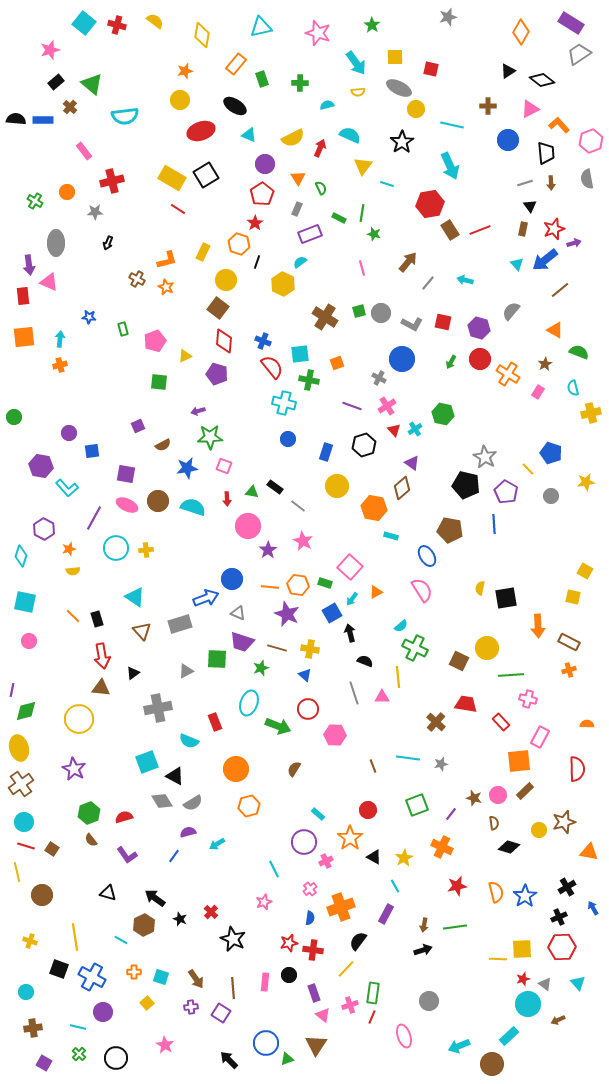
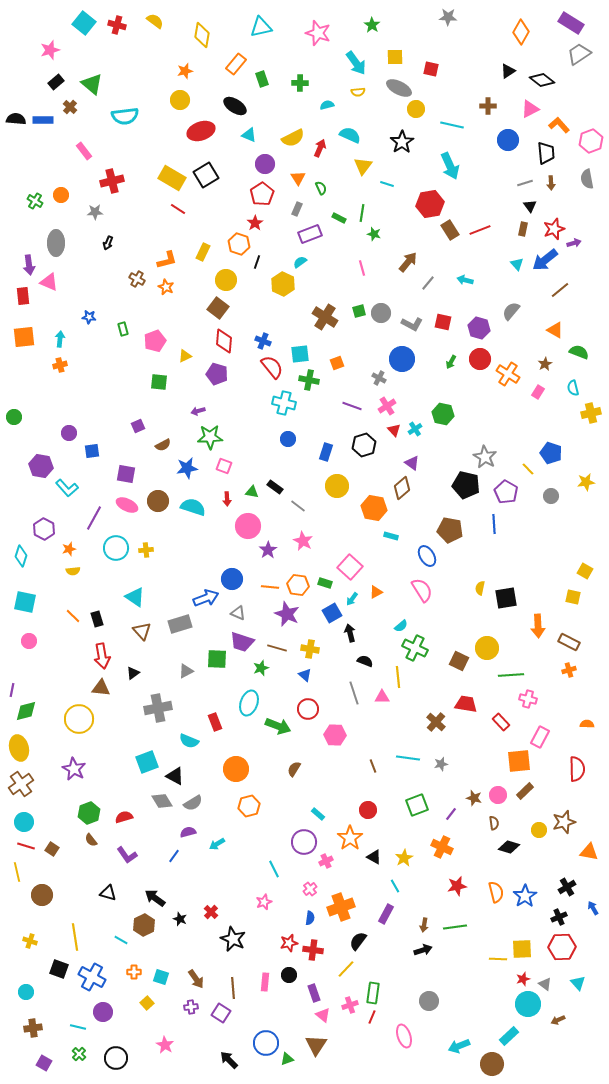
gray star at (448, 17): rotated 18 degrees clockwise
orange circle at (67, 192): moved 6 px left, 3 px down
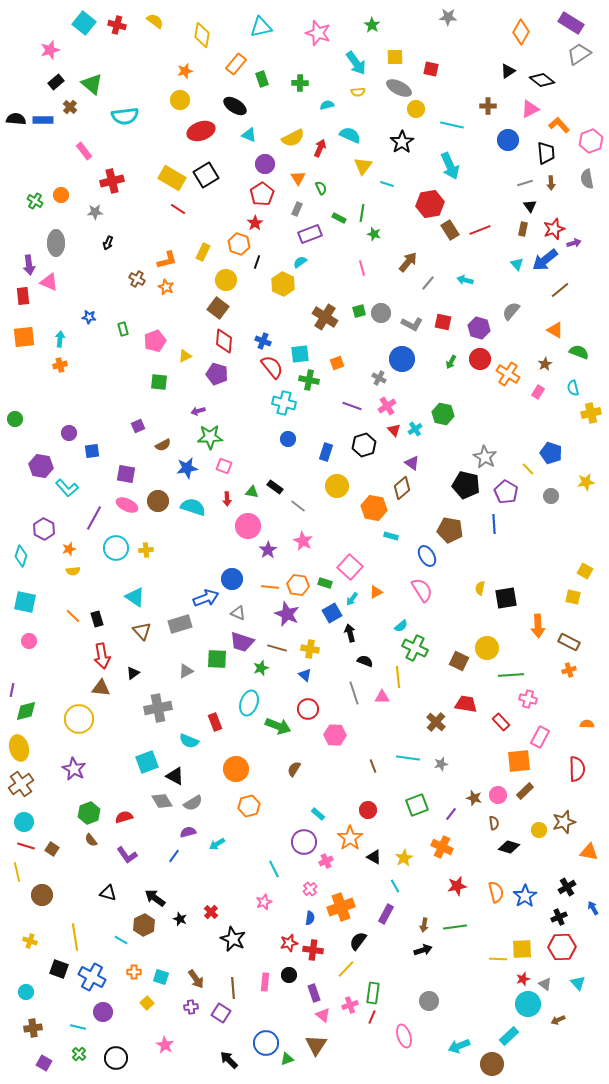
green circle at (14, 417): moved 1 px right, 2 px down
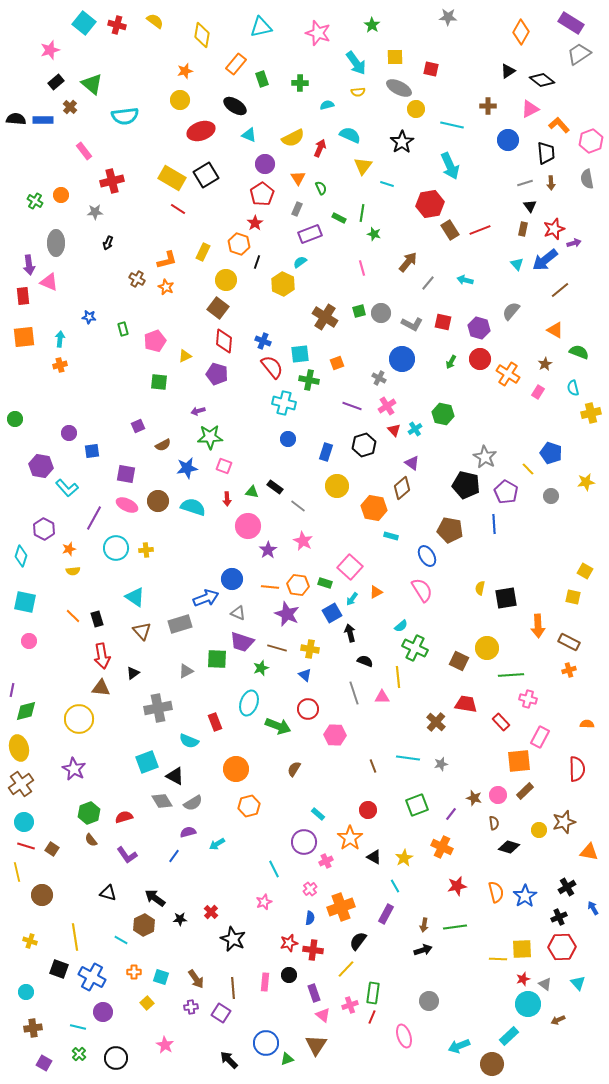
black star at (180, 919): rotated 24 degrees counterclockwise
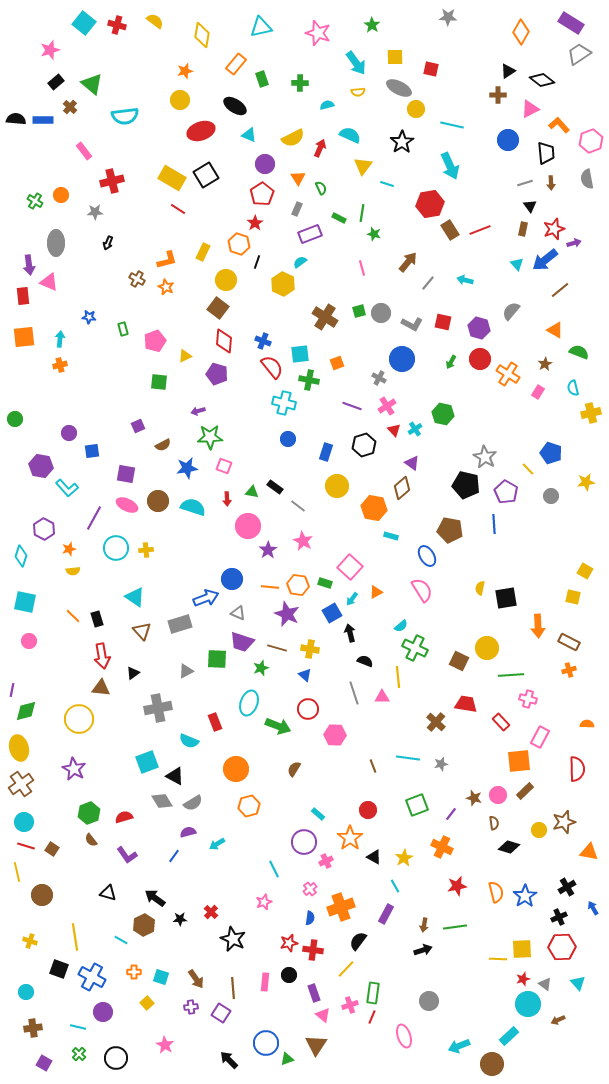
brown cross at (488, 106): moved 10 px right, 11 px up
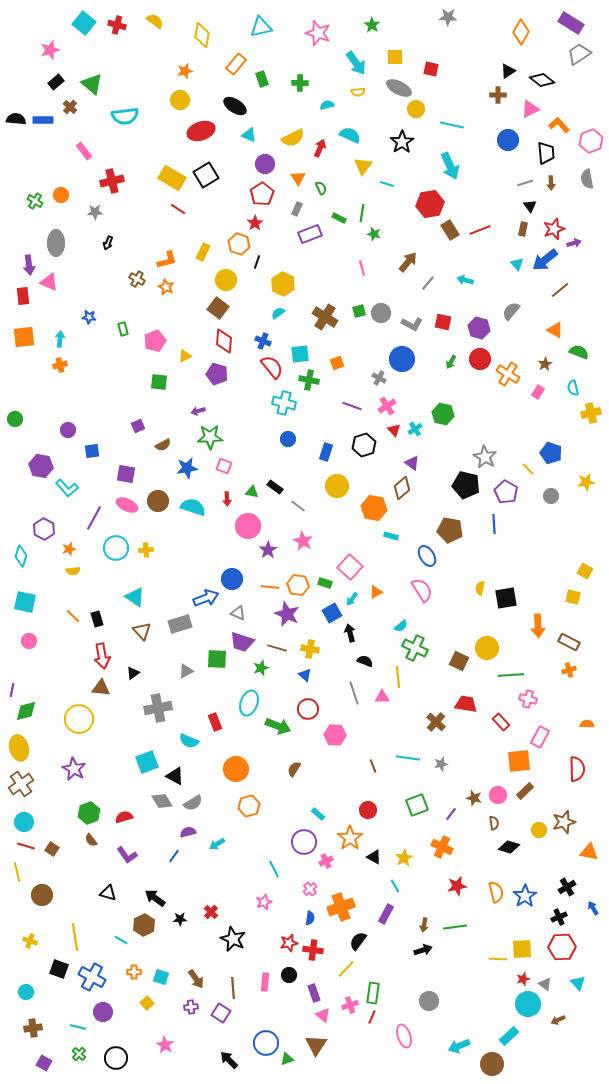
cyan semicircle at (300, 262): moved 22 px left, 51 px down
purple circle at (69, 433): moved 1 px left, 3 px up
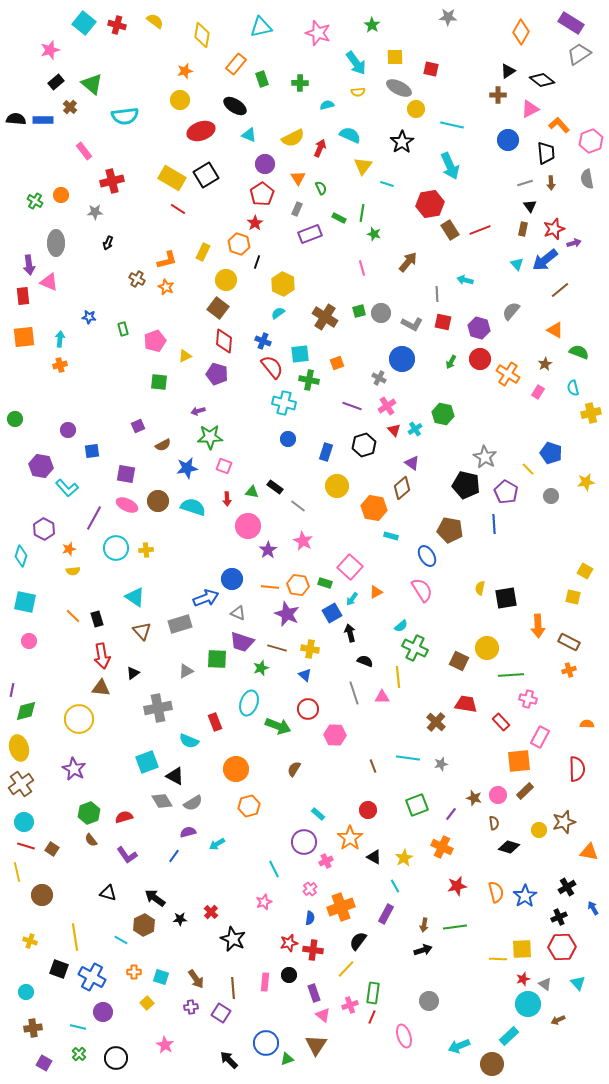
gray line at (428, 283): moved 9 px right, 11 px down; rotated 42 degrees counterclockwise
